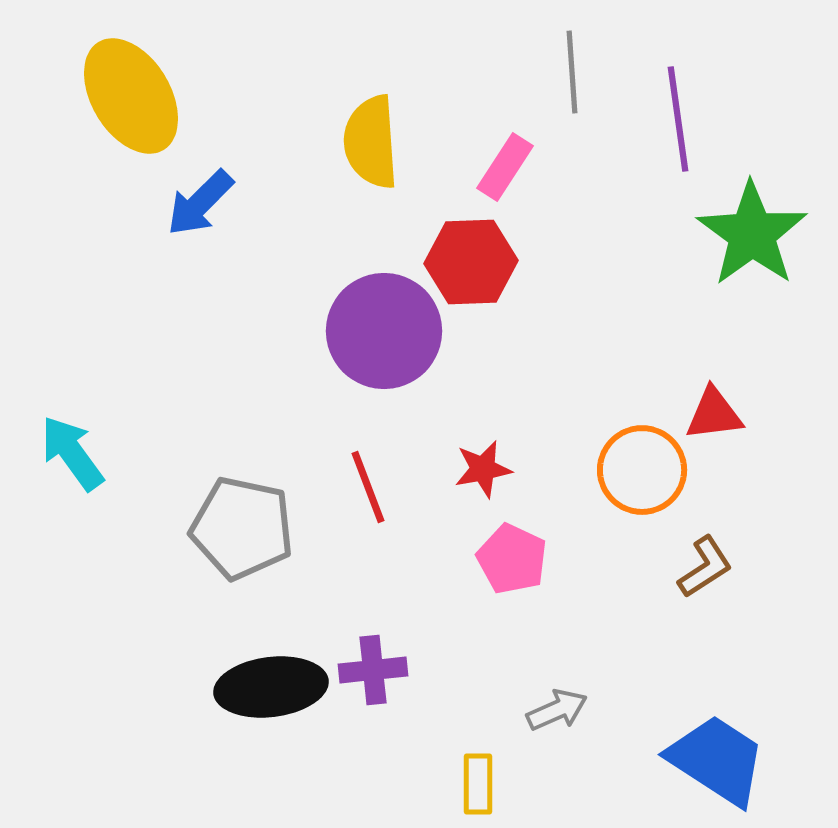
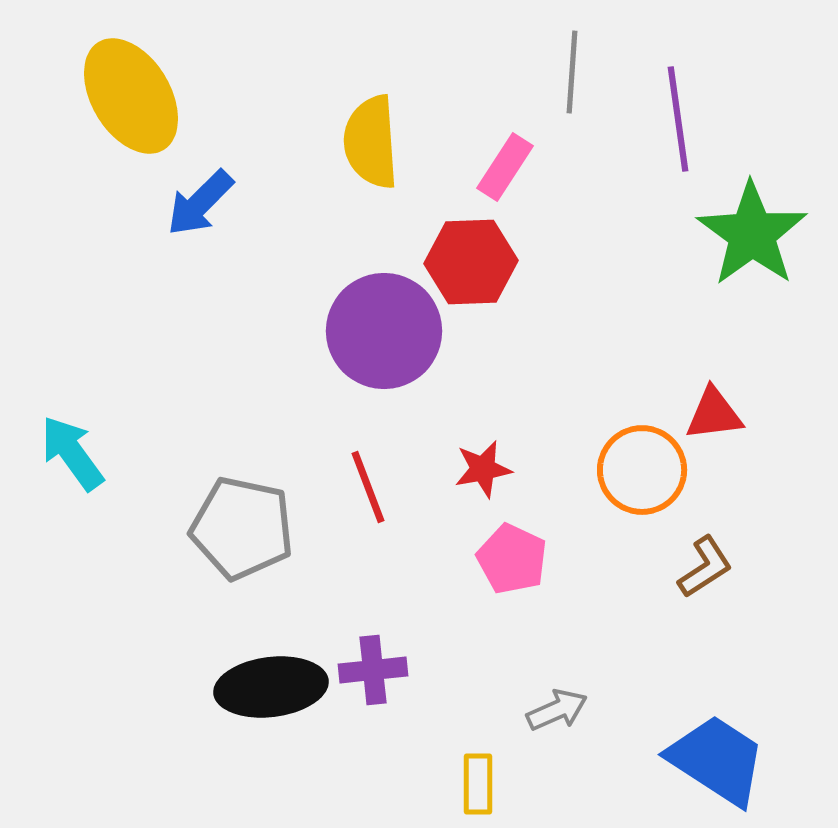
gray line: rotated 8 degrees clockwise
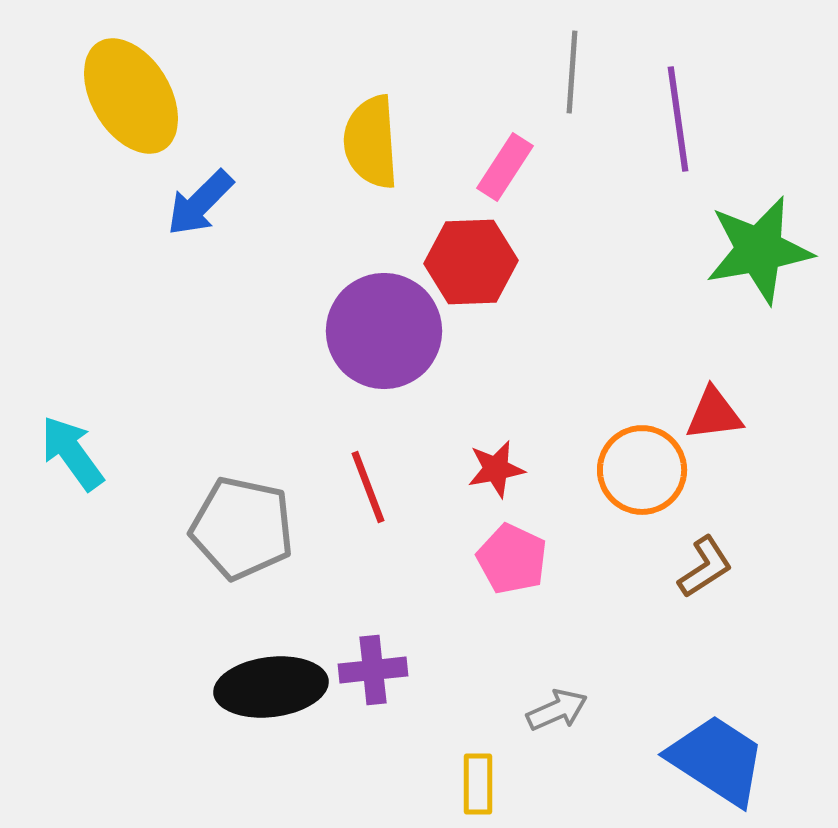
green star: moved 7 px right, 16 px down; rotated 26 degrees clockwise
red star: moved 13 px right
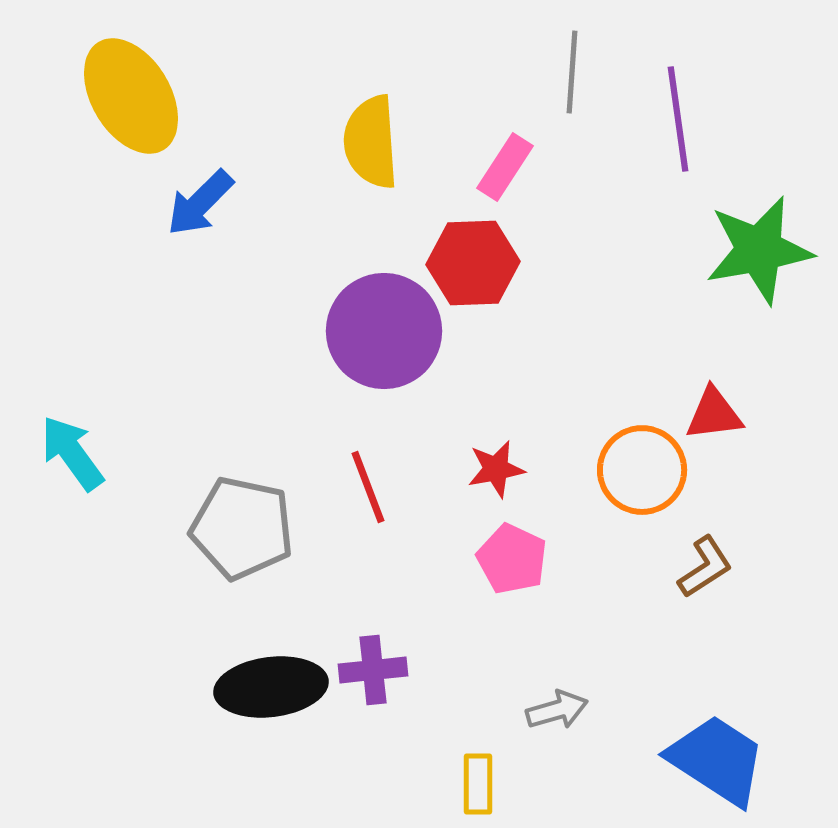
red hexagon: moved 2 px right, 1 px down
gray arrow: rotated 8 degrees clockwise
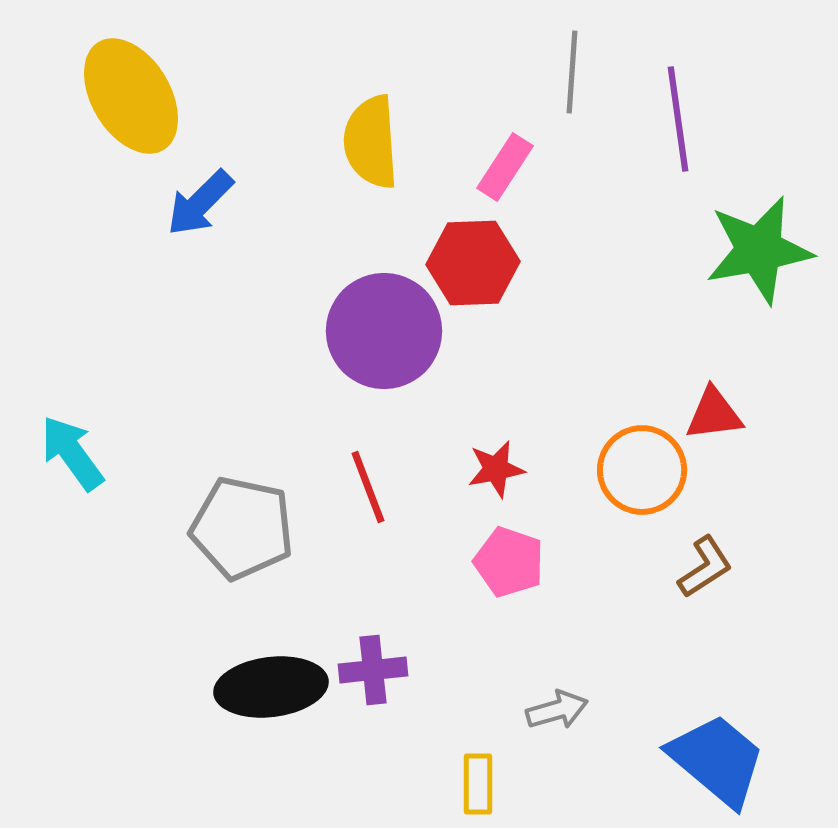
pink pentagon: moved 3 px left, 3 px down; rotated 6 degrees counterclockwise
blue trapezoid: rotated 7 degrees clockwise
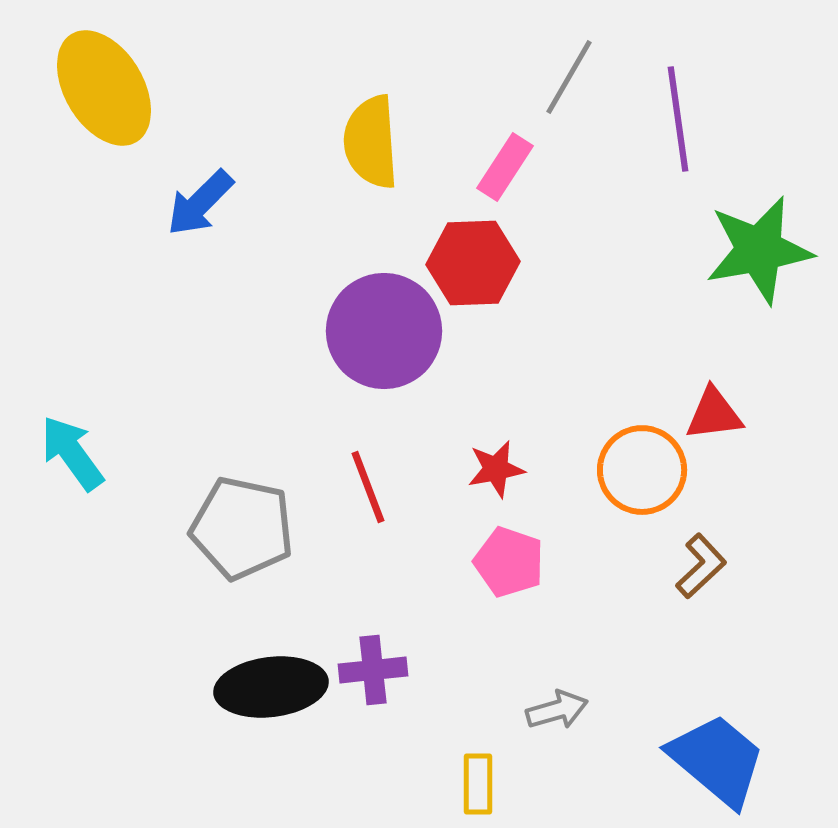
gray line: moved 3 px left, 5 px down; rotated 26 degrees clockwise
yellow ellipse: moved 27 px left, 8 px up
brown L-shape: moved 4 px left, 1 px up; rotated 10 degrees counterclockwise
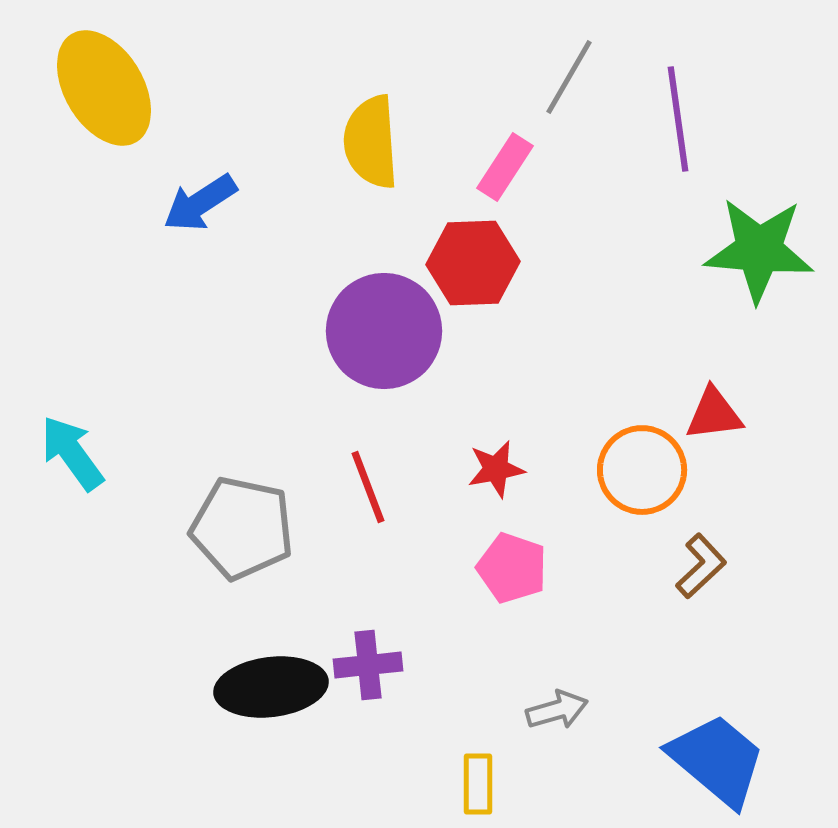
blue arrow: rotated 12 degrees clockwise
green star: rotated 15 degrees clockwise
pink pentagon: moved 3 px right, 6 px down
purple cross: moved 5 px left, 5 px up
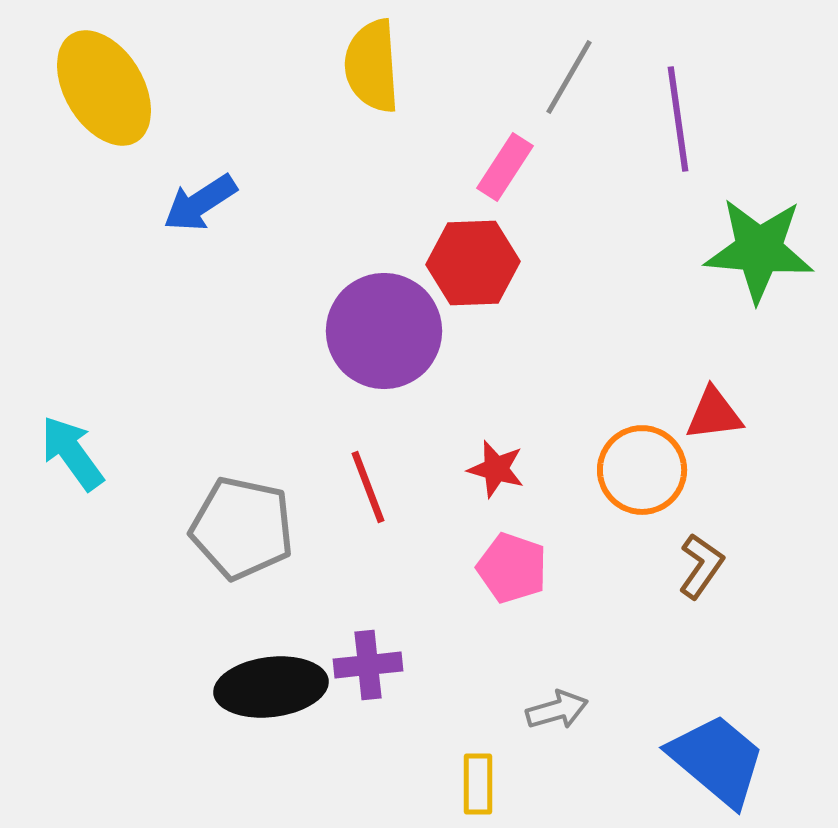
yellow semicircle: moved 1 px right, 76 px up
red star: rotated 26 degrees clockwise
brown L-shape: rotated 12 degrees counterclockwise
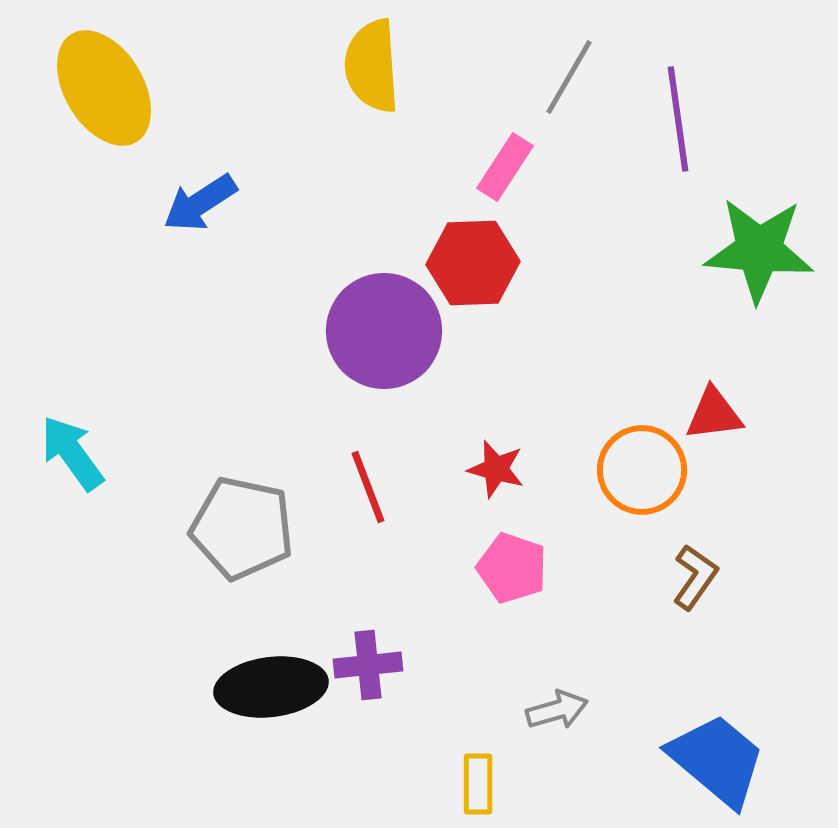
brown L-shape: moved 6 px left, 11 px down
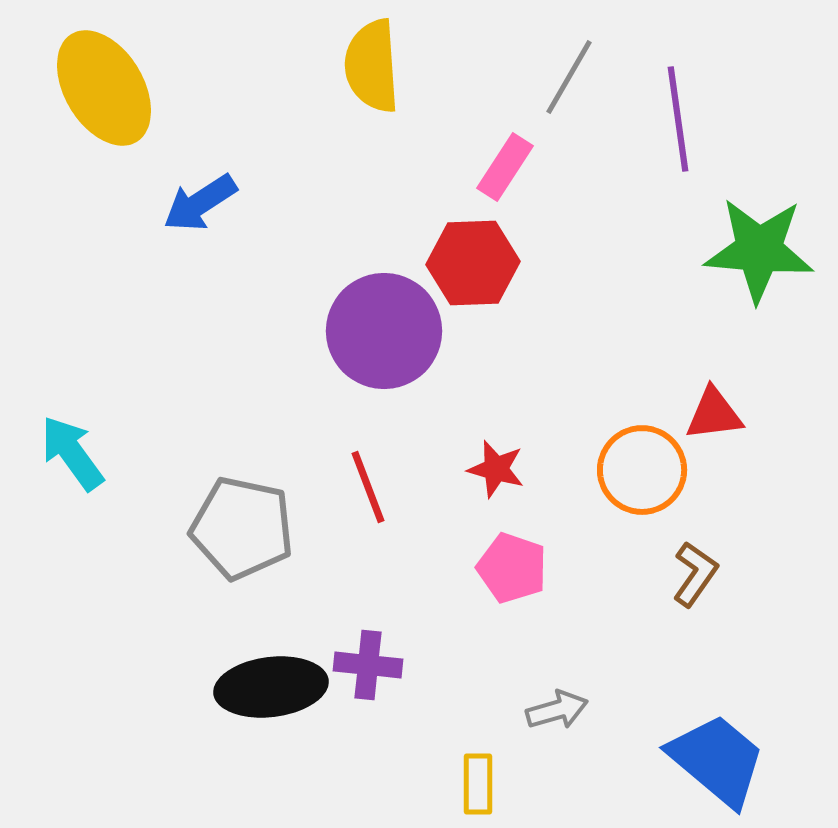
brown L-shape: moved 3 px up
purple cross: rotated 12 degrees clockwise
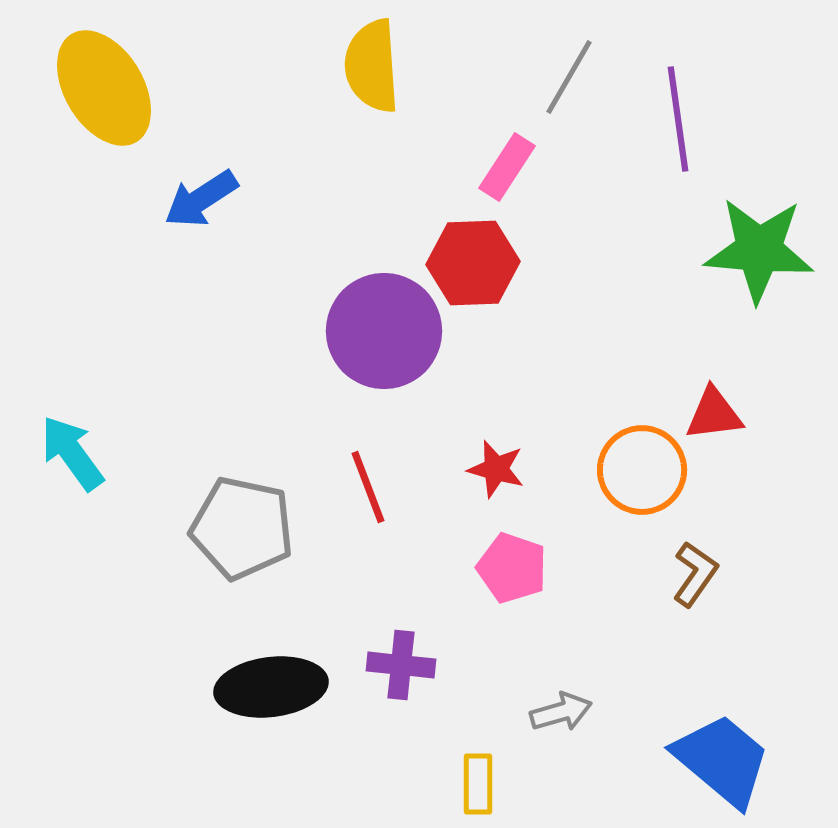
pink rectangle: moved 2 px right
blue arrow: moved 1 px right, 4 px up
purple cross: moved 33 px right
gray arrow: moved 4 px right, 2 px down
blue trapezoid: moved 5 px right
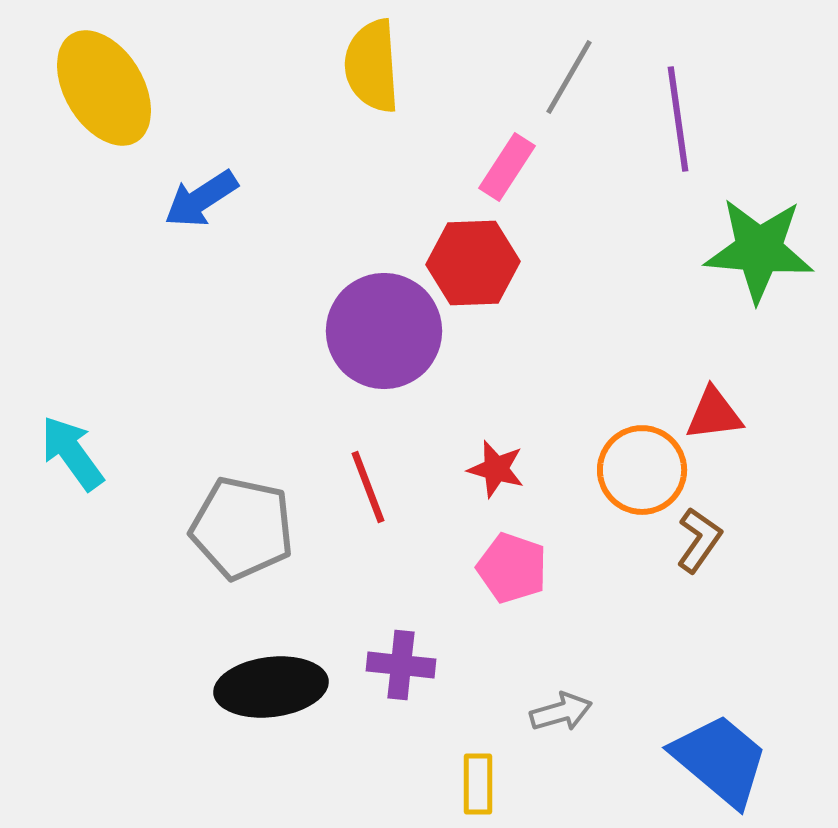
brown L-shape: moved 4 px right, 34 px up
blue trapezoid: moved 2 px left
